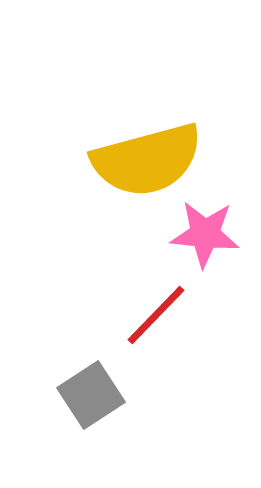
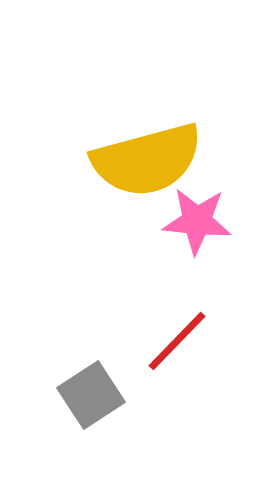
pink star: moved 8 px left, 13 px up
red line: moved 21 px right, 26 px down
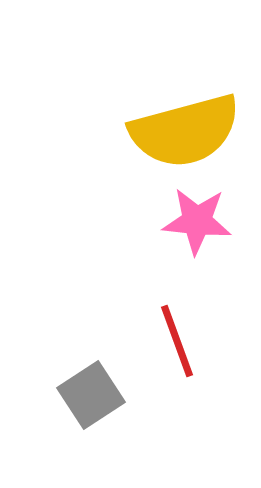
yellow semicircle: moved 38 px right, 29 px up
red line: rotated 64 degrees counterclockwise
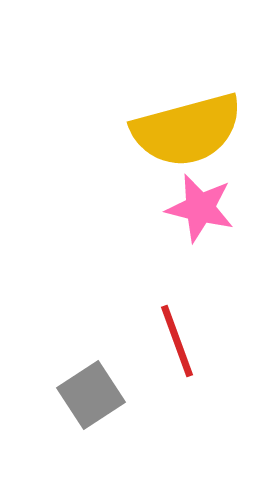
yellow semicircle: moved 2 px right, 1 px up
pink star: moved 3 px right, 13 px up; rotated 8 degrees clockwise
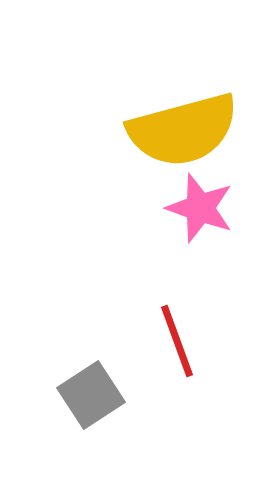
yellow semicircle: moved 4 px left
pink star: rotated 6 degrees clockwise
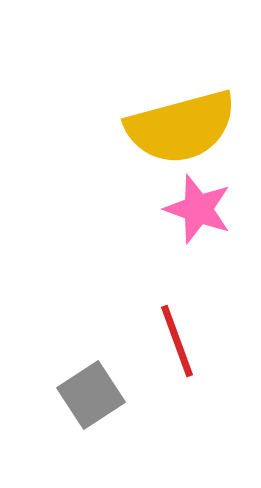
yellow semicircle: moved 2 px left, 3 px up
pink star: moved 2 px left, 1 px down
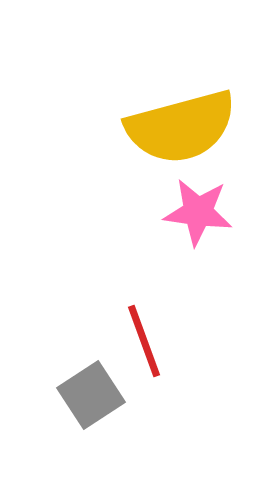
pink star: moved 3 px down; rotated 12 degrees counterclockwise
red line: moved 33 px left
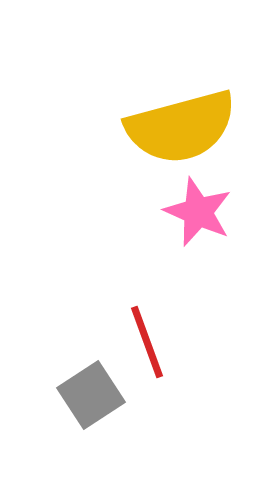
pink star: rotated 16 degrees clockwise
red line: moved 3 px right, 1 px down
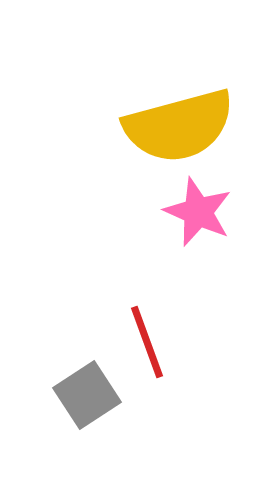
yellow semicircle: moved 2 px left, 1 px up
gray square: moved 4 px left
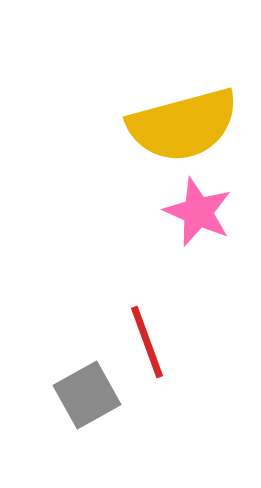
yellow semicircle: moved 4 px right, 1 px up
gray square: rotated 4 degrees clockwise
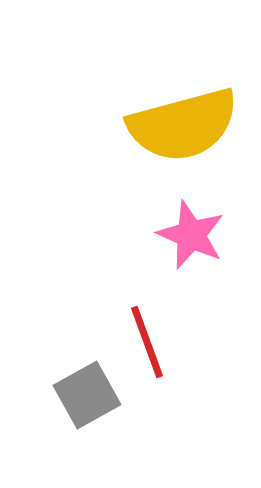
pink star: moved 7 px left, 23 px down
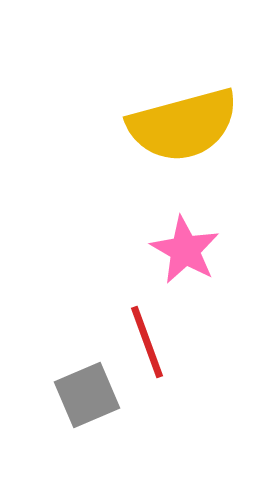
pink star: moved 6 px left, 15 px down; rotated 6 degrees clockwise
gray square: rotated 6 degrees clockwise
